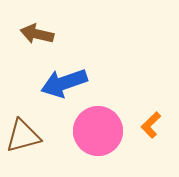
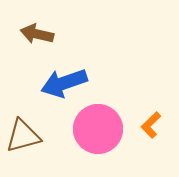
pink circle: moved 2 px up
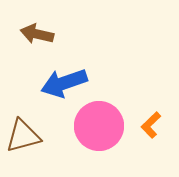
pink circle: moved 1 px right, 3 px up
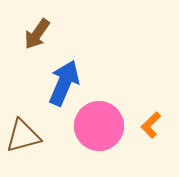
brown arrow: rotated 68 degrees counterclockwise
blue arrow: rotated 132 degrees clockwise
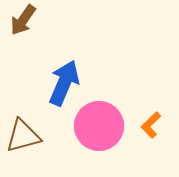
brown arrow: moved 14 px left, 14 px up
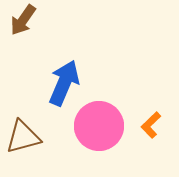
brown triangle: moved 1 px down
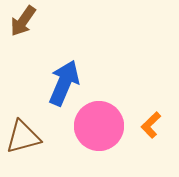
brown arrow: moved 1 px down
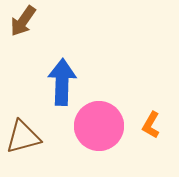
blue arrow: moved 2 px left, 1 px up; rotated 21 degrees counterclockwise
orange L-shape: rotated 16 degrees counterclockwise
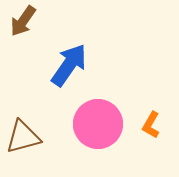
blue arrow: moved 7 px right, 17 px up; rotated 33 degrees clockwise
pink circle: moved 1 px left, 2 px up
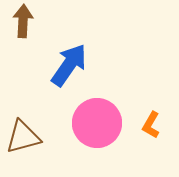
brown arrow: rotated 148 degrees clockwise
pink circle: moved 1 px left, 1 px up
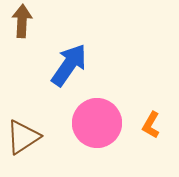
brown arrow: moved 1 px left
brown triangle: rotated 18 degrees counterclockwise
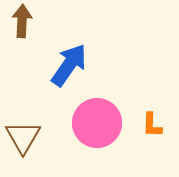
orange L-shape: moved 1 px right; rotated 28 degrees counterclockwise
brown triangle: rotated 27 degrees counterclockwise
